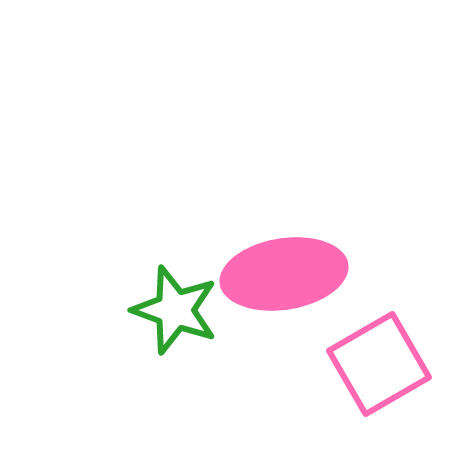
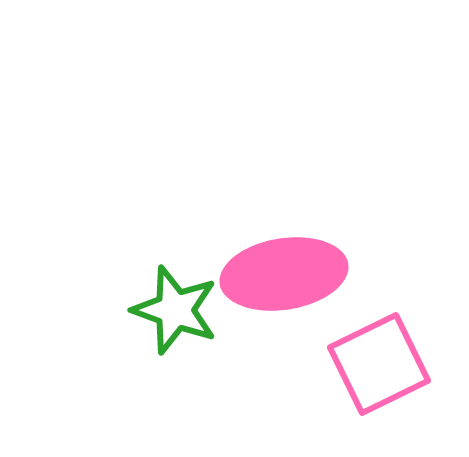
pink square: rotated 4 degrees clockwise
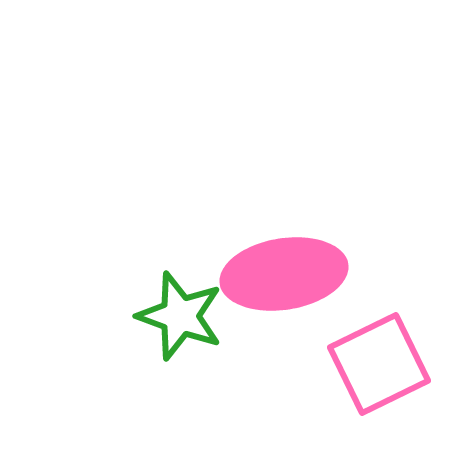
green star: moved 5 px right, 6 px down
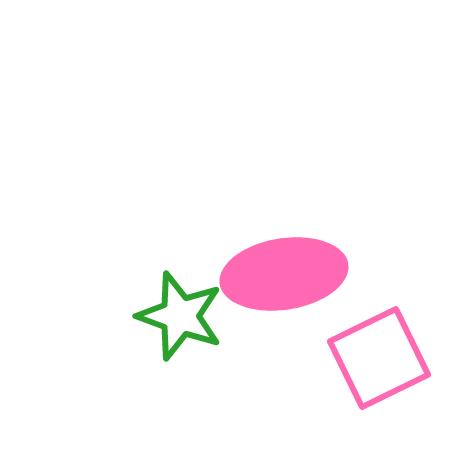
pink square: moved 6 px up
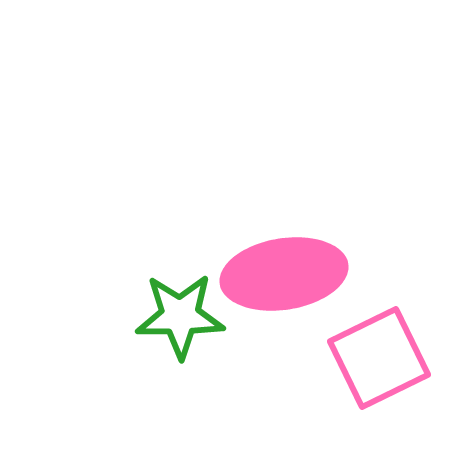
green star: rotated 20 degrees counterclockwise
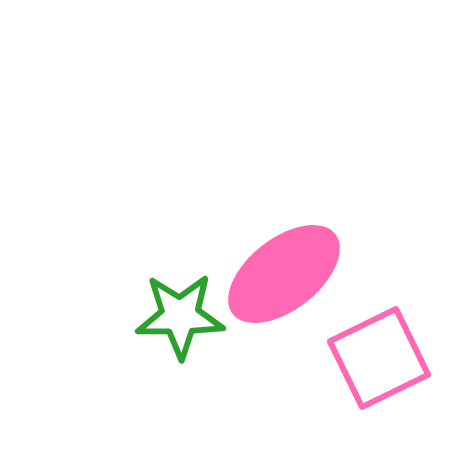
pink ellipse: rotated 29 degrees counterclockwise
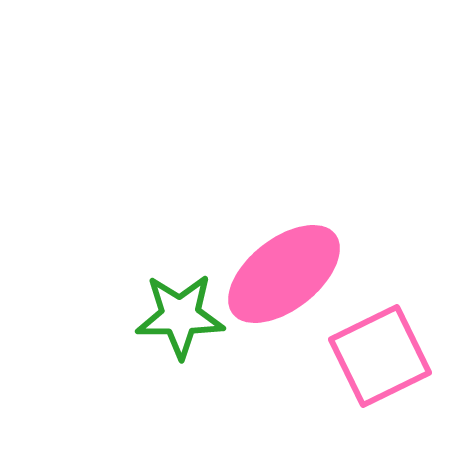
pink square: moved 1 px right, 2 px up
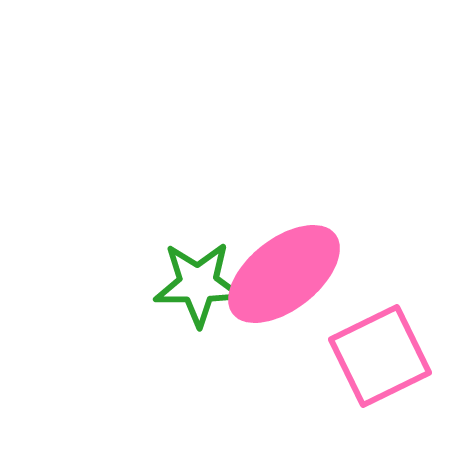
green star: moved 18 px right, 32 px up
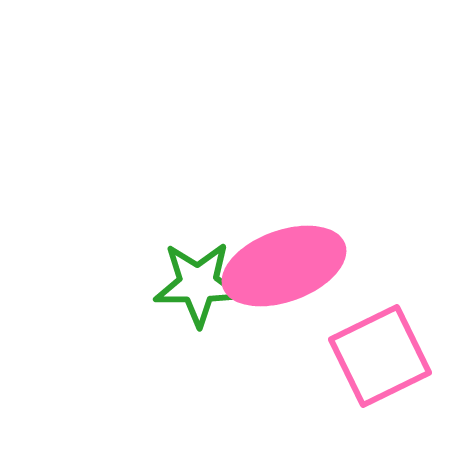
pink ellipse: moved 8 px up; rotated 18 degrees clockwise
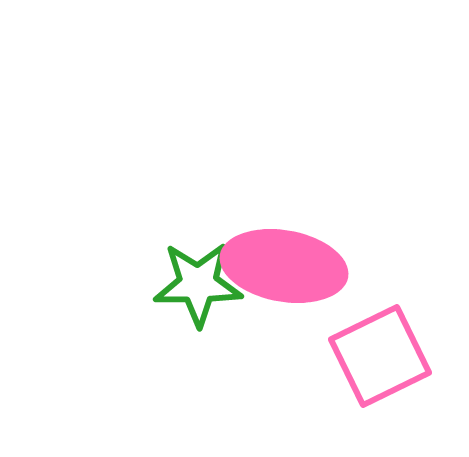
pink ellipse: rotated 30 degrees clockwise
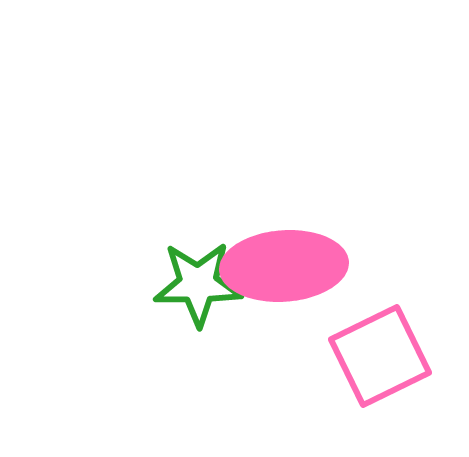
pink ellipse: rotated 14 degrees counterclockwise
